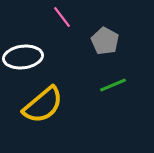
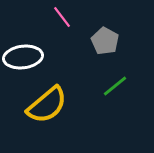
green line: moved 2 px right, 1 px down; rotated 16 degrees counterclockwise
yellow semicircle: moved 4 px right
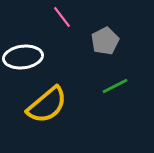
gray pentagon: rotated 16 degrees clockwise
green line: rotated 12 degrees clockwise
